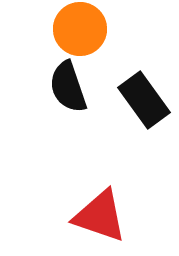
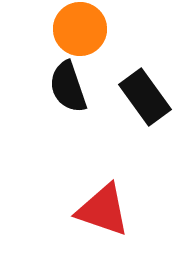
black rectangle: moved 1 px right, 3 px up
red triangle: moved 3 px right, 6 px up
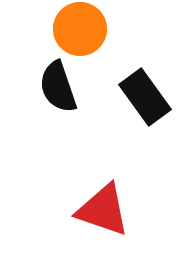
black semicircle: moved 10 px left
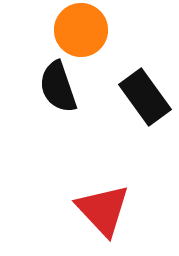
orange circle: moved 1 px right, 1 px down
red triangle: rotated 28 degrees clockwise
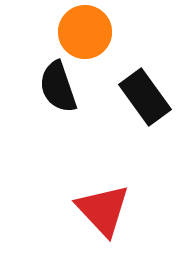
orange circle: moved 4 px right, 2 px down
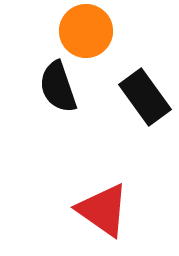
orange circle: moved 1 px right, 1 px up
red triangle: rotated 12 degrees counterclockwise
